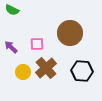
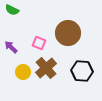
brown circle: moved 2 px left
pink square: moved 2 px right, 1 px up; rotated 24 degrees clockwise
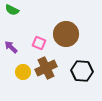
brown circle: moved 2 px left, 1 px down
brown cross: rotated 15 degrees clockwise
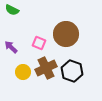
black hexagon: moved 10 px left; rotated 15 degrees clockwise
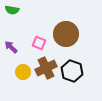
green semicircle: rotated 16 degrees counterclockwise
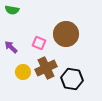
black hexagon: moved 8 px down; rotated 10 degrees counterclockwise
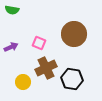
brown circle: moved 8 px right
purple arrow: rotated 112 degrees clockwise
yellow circle: moved 10 px down
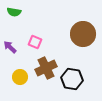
green semicircle: moved 2 px right, 2 px down
brown circle: moved 9 px right
pink square: moved 4 px left, 1 px up
purple arrow: moved 1 px left; rotated 112 degrees counterclockwise
yellow circle: moved 3 px left, 5 px up
